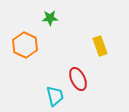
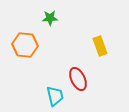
orange hexagon: rotated 20 degrees counterclockwise
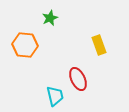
green star: rotated 21 degrees counterclockwise
yellow rectangle: moved 1 px left, 1 px up
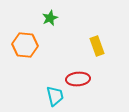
yellow rectangle: moved 2 px left, 1 px down
red ellipse: rotated 70 degrees counterclockwise
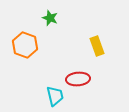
green star: rotated 28 degrees counterclockwise
orange hexagon: rotated 15 degrees clockwise
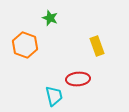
cyan trapezoid: moved 1 px left
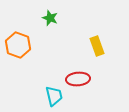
orange hexagon: moved 7 px left
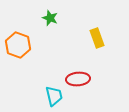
yellow rectangle: moved 8 px up
